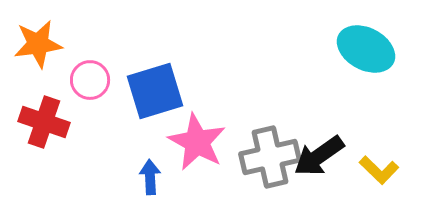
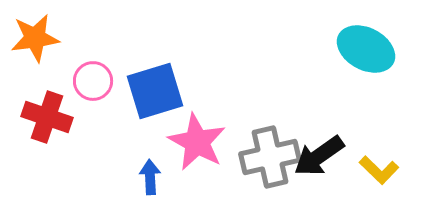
orange star: moved 3 px left, 6 px up
pink circle: moved 3 px right, 1 px down
red cross: moved 3 px right, 5 px up
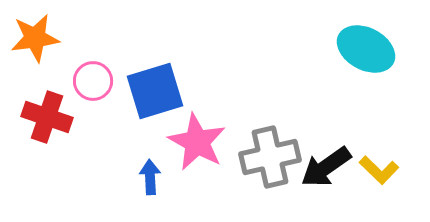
black arrow: moved 7 px right, 11 px down
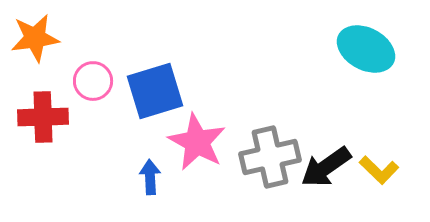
red cross: moved 4 px left; rotated 21 degrees counterclockwise
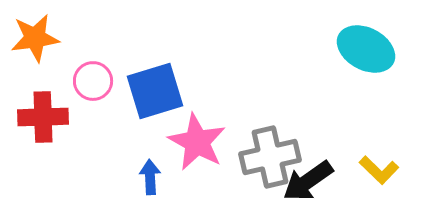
black arrow: moved 18 px left, 14 px down
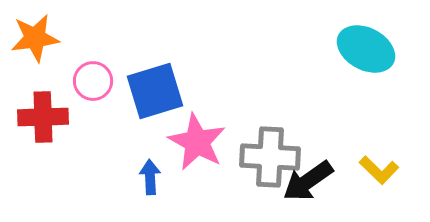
gray cross: rotated 16 degrees clockwise
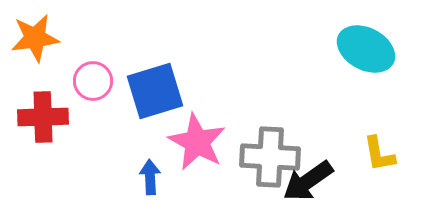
yellow L-shape: moved 16 px up; rotated 36 degrees clockwise
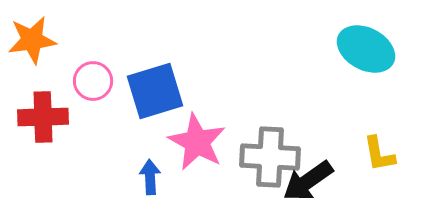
orange star: moved 3 px left, 2 px down
